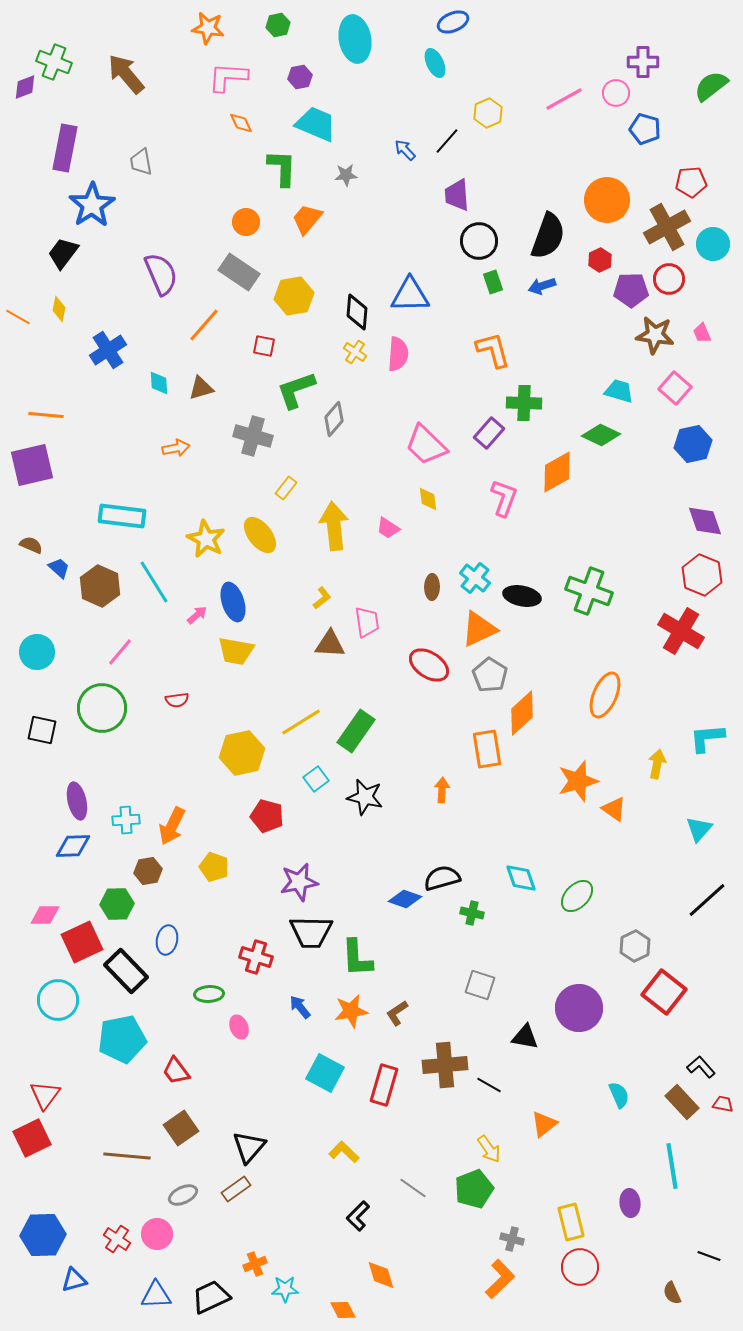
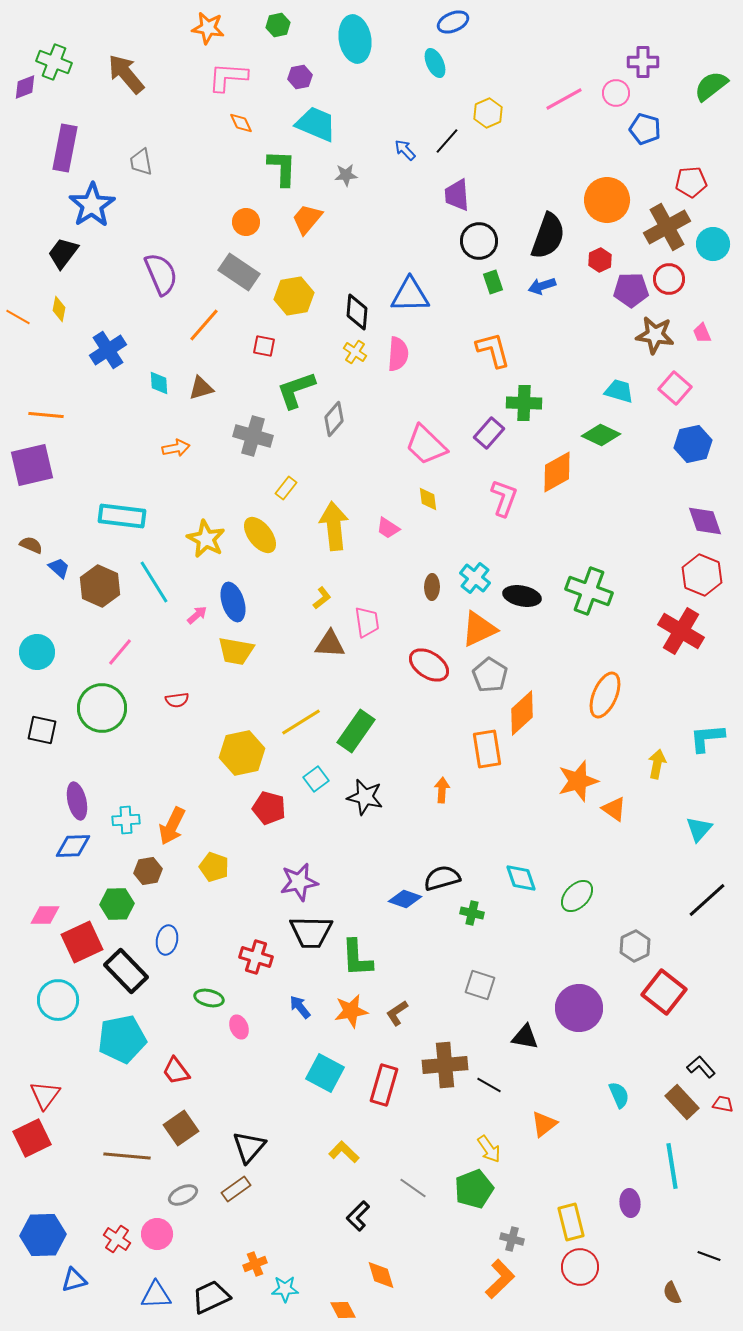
red pentagon at (267, 816): moved 2 px right, 8 px up
green ellipse at (209, 994): moved 4 px down; rotated 16 degrees clockwise
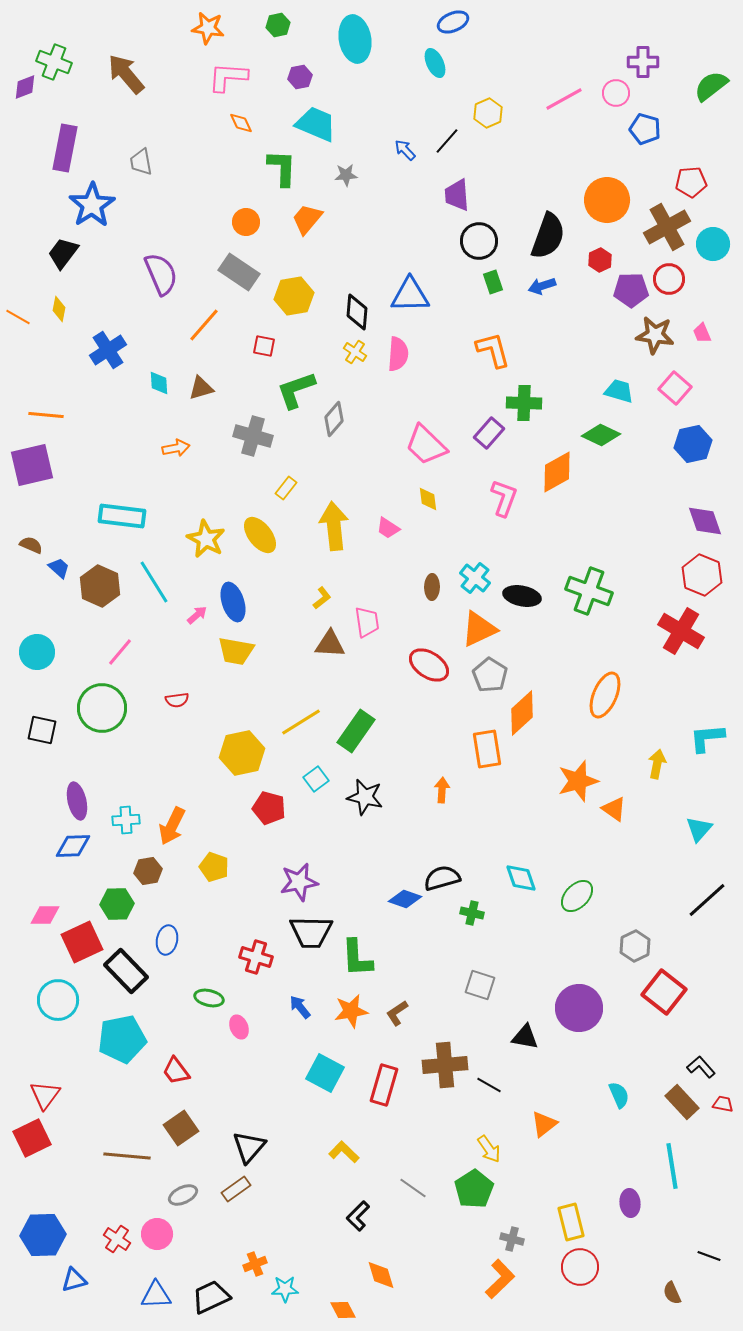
green pentagon at (474, 1189): rotated 12 degrees counterclockwise
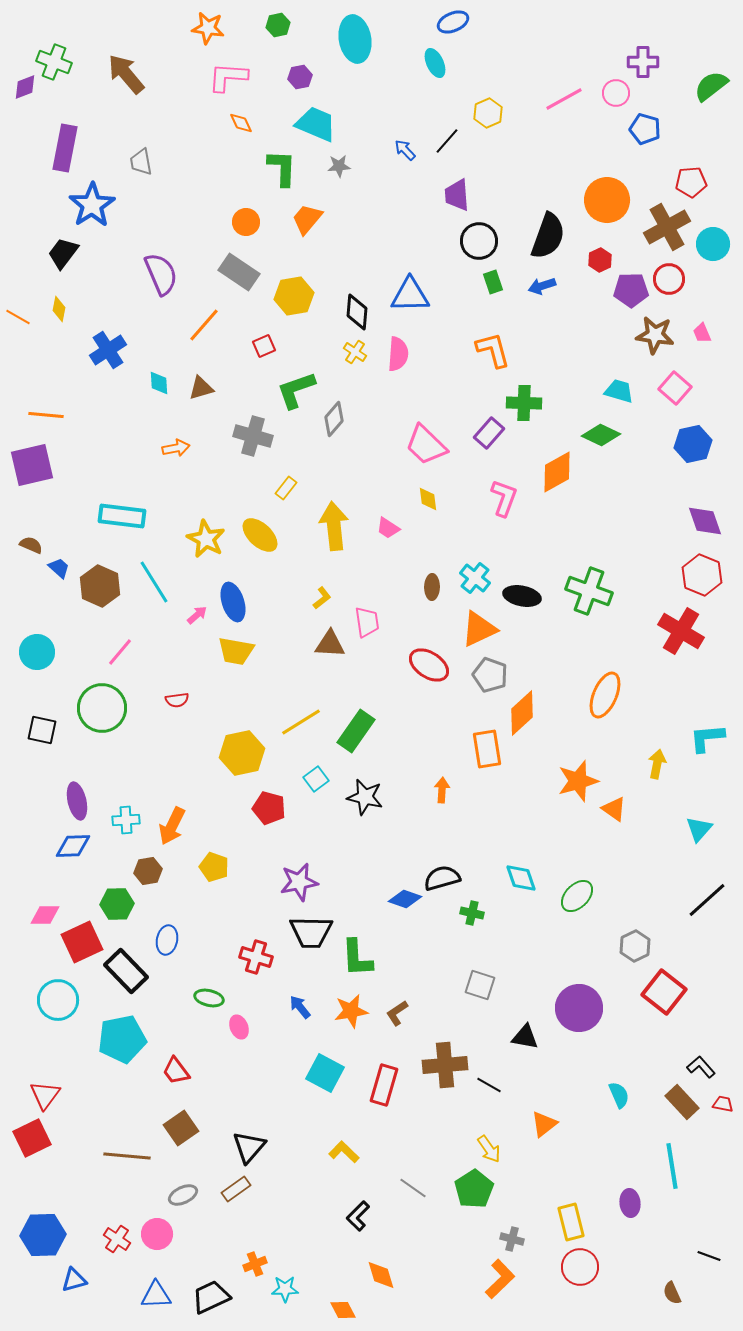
gray star at (346, 175): moved 7 px left, 9 px up
red square at (264, 346): rotated 35 degrees counterclockwise
yellow ellipse at (260, 535): rotated 9 degrees counterclockwise
gray pentagon at (490, 675): rotated 12 degrees counterclockwise
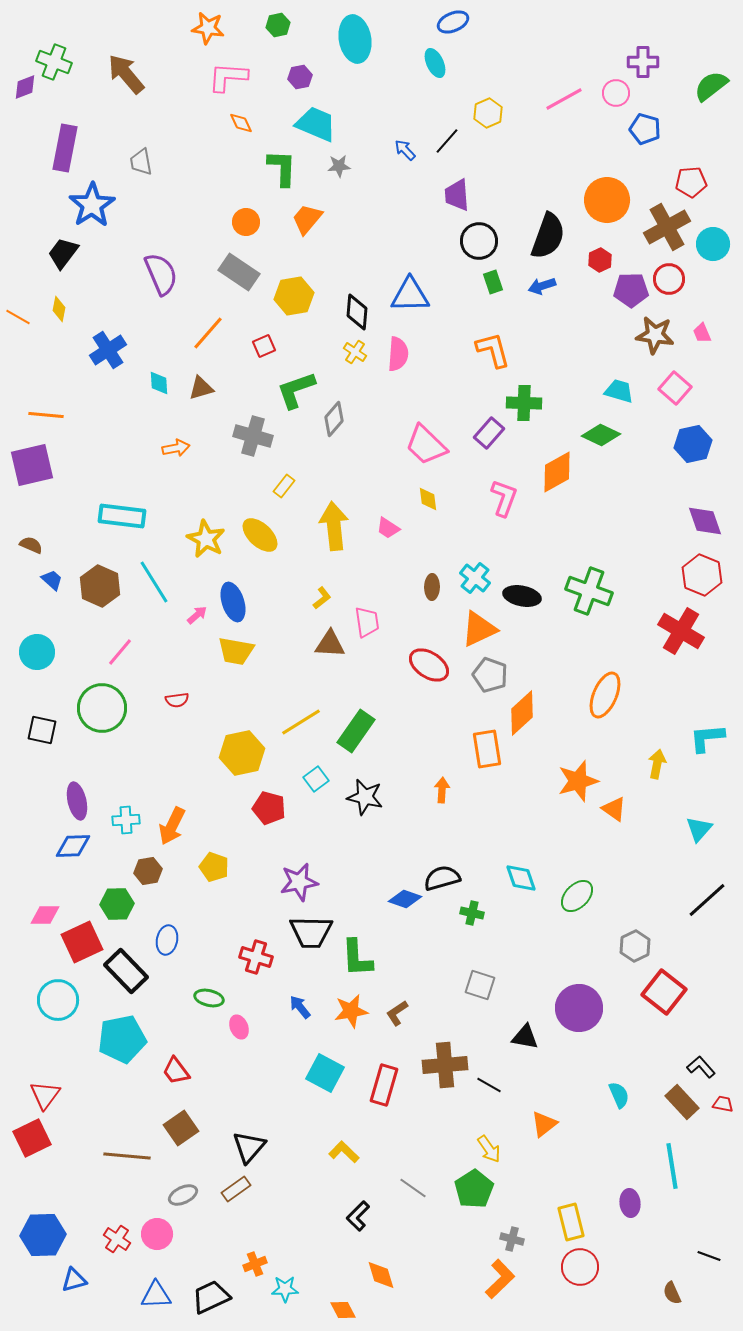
orange line at (204, 325): moved 4 px right, 8 px down
yellow rectangle at (286, 488): moved 2 px left, 2 px up
blue trapezoid at (59, 568): moved 7 px left, 12 px down
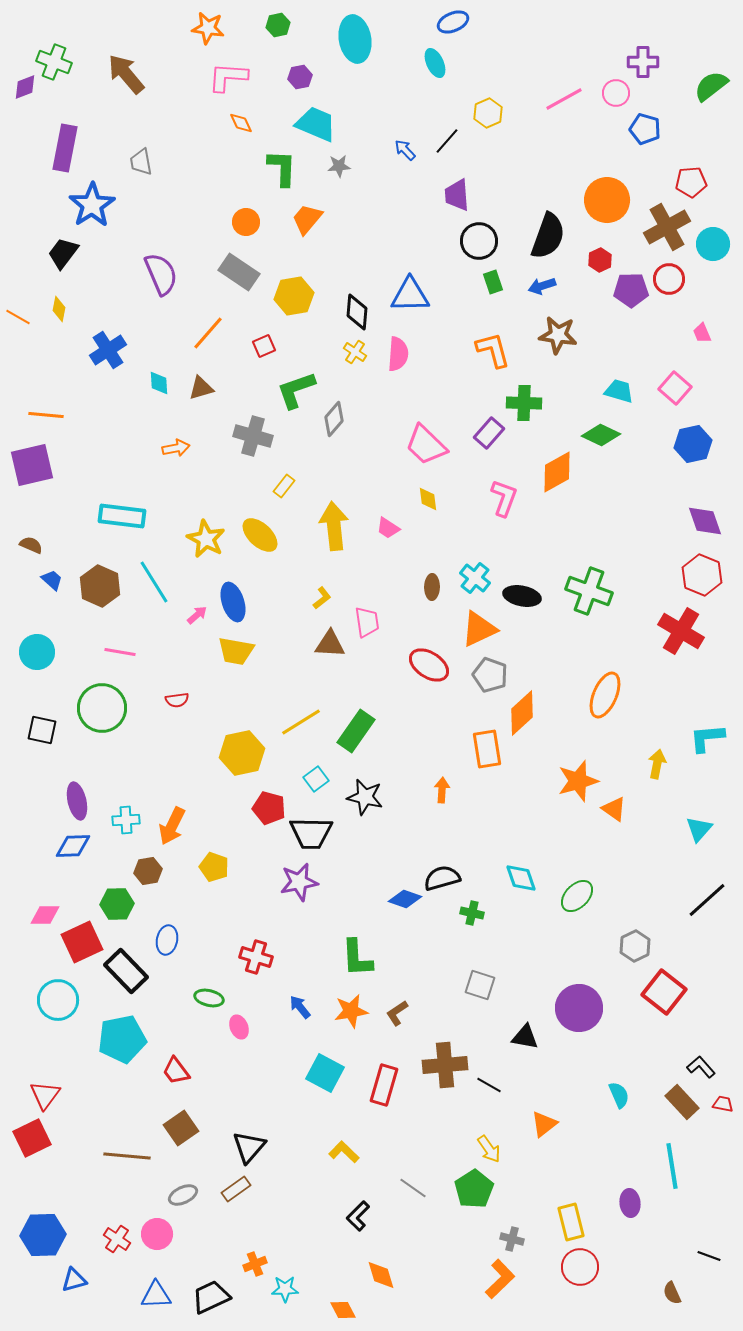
brown star at (655, 335): moved 97 px left
pink line at (120, 652): rotated 60 degrees clockwise
black trapezoid at (311, 932): moved 99 px up
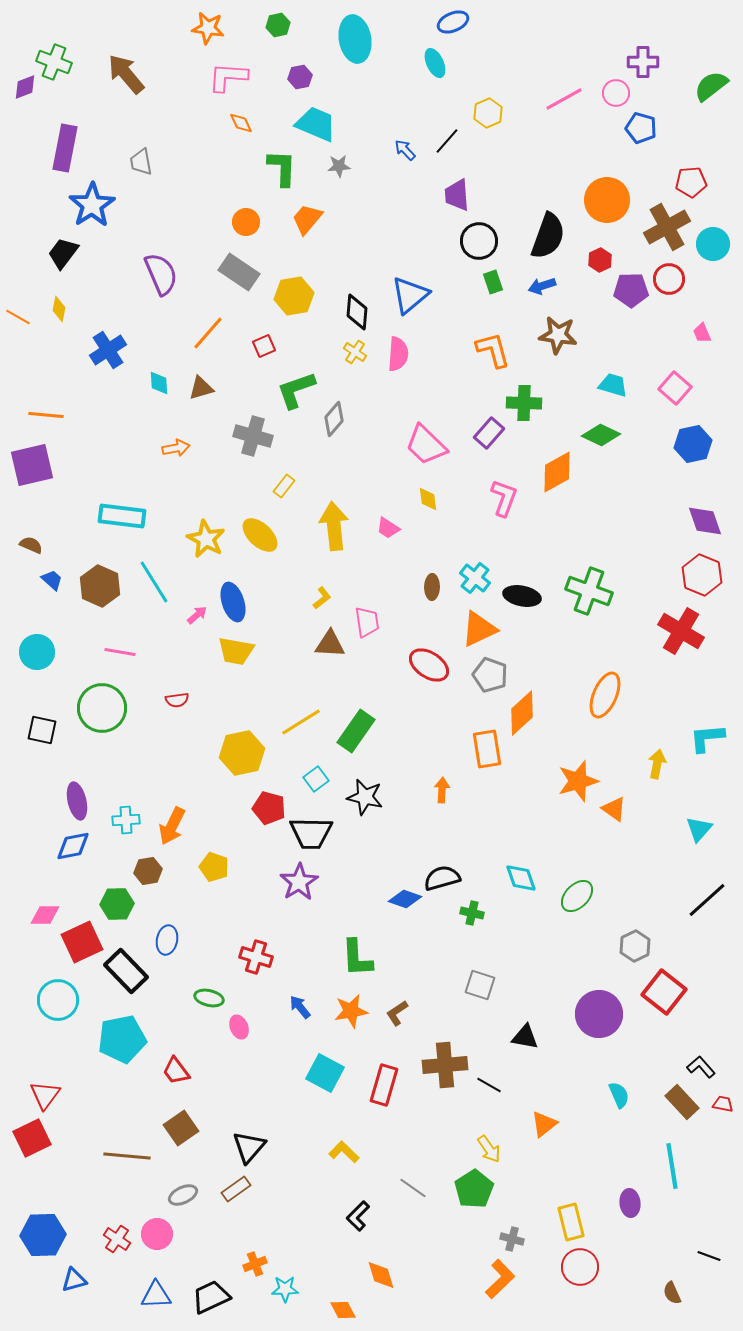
blue pentagon at (645, 129): moved 4 px left, 1 px up
blue triangle at (410, 295): rotated 39 degrees counterclockwise
cyan trapezoid at (619, 391): moved 6 px left, 6 px up
blue diamond at (73, 846): rotated 9 degrees counterclockwise
purple star at (299, 882): rotated 21 degrees counterclockwise
purple circle at (579, 1008): moved 20 px right, 6 px down
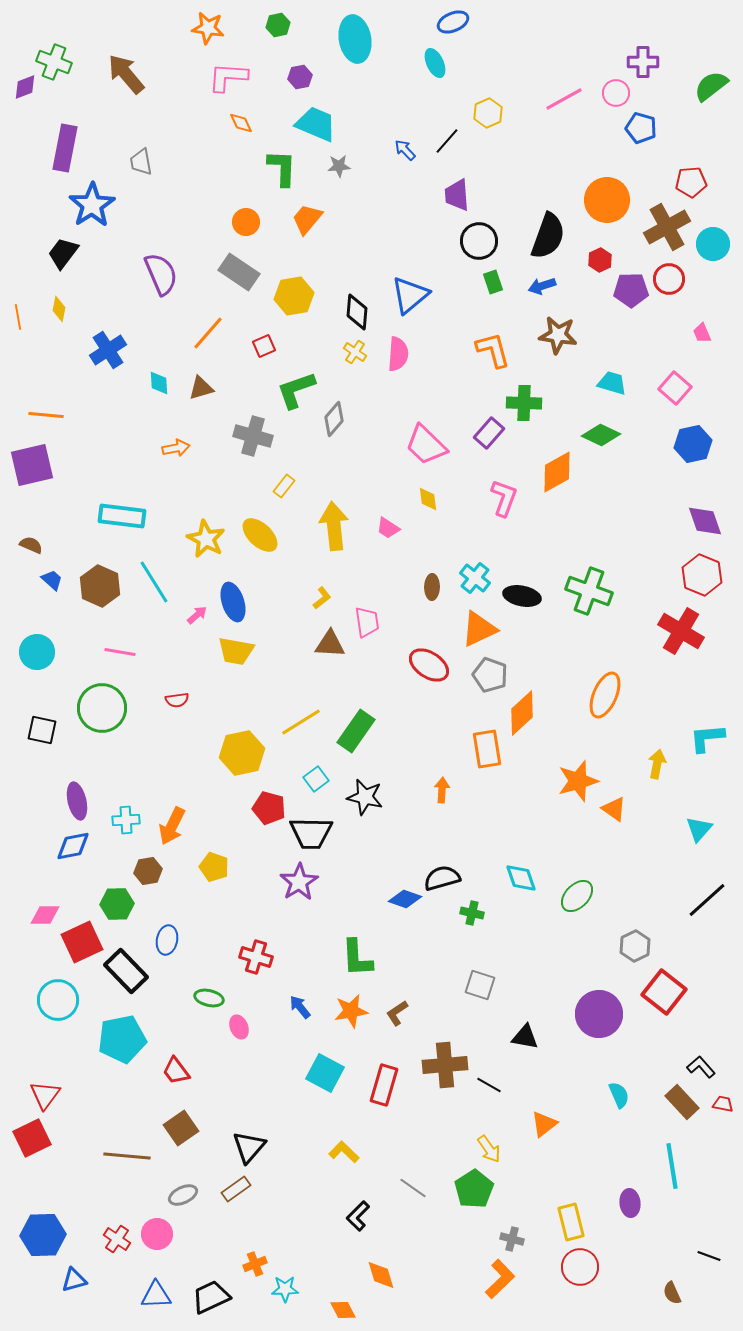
orange line at (18, 317): rotated 50 degrees clockwise
cyan trapezoid at (613, 385): moved 1 px left, 2 px up
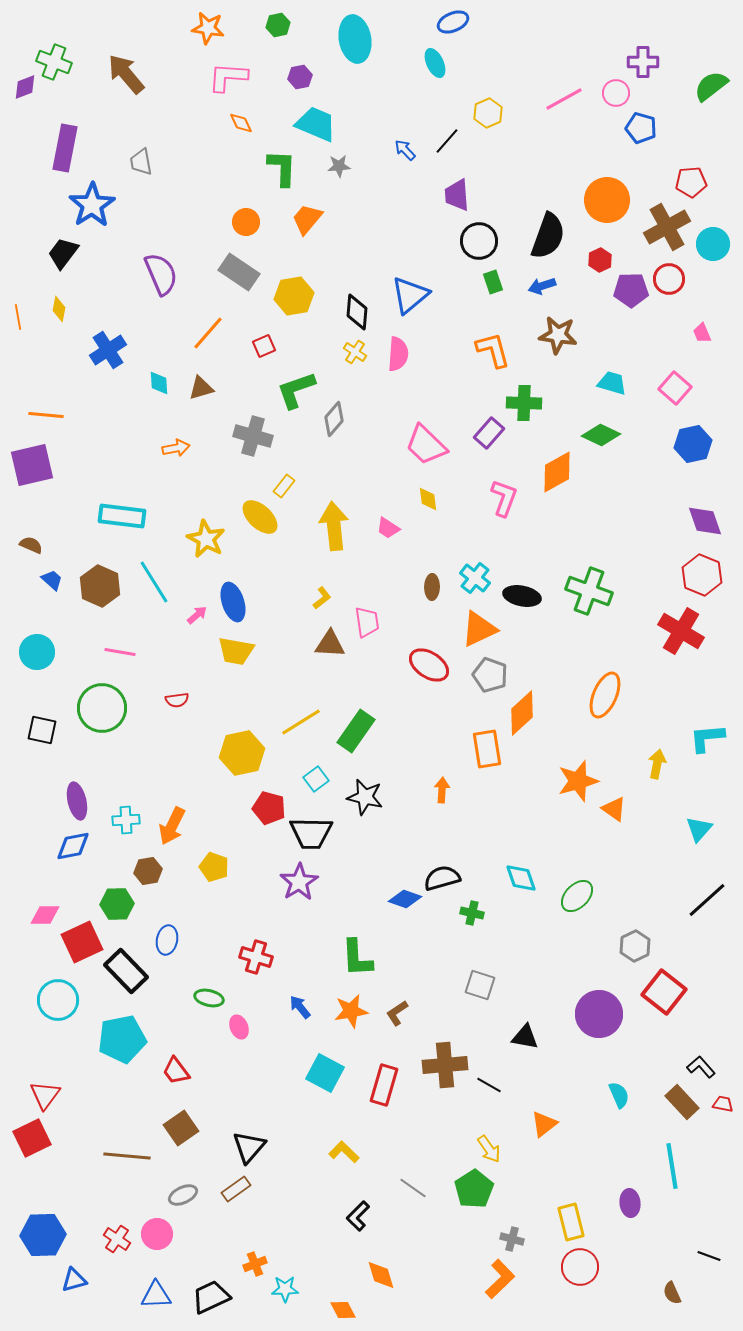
yellow ellipse at (260, 535): moved 18 px up
